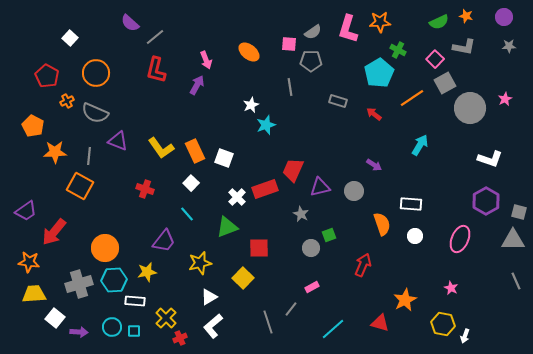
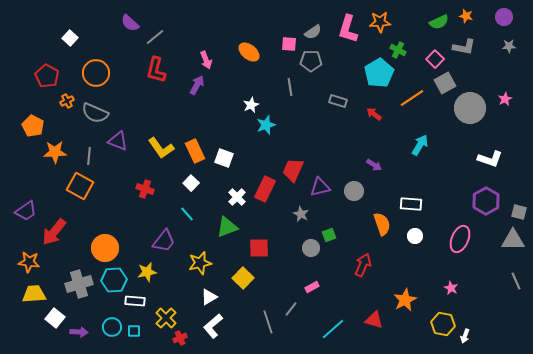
red rectangle at (265, 189): rotated 45 degrees counterclockwise
red triangle at (380, 323): moved 6 px left, 3 px up
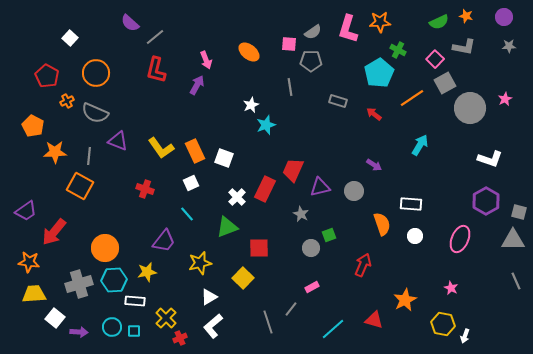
white square at (191, 183): rotated 21 degrees clockwise
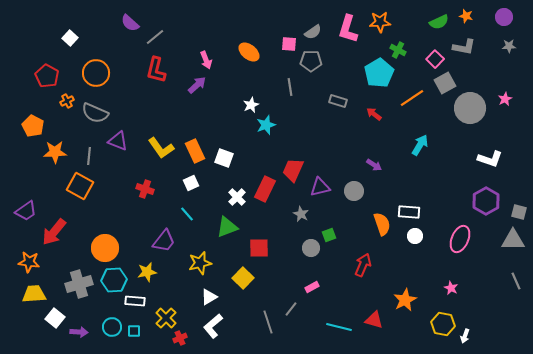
purple arrow at (197, 85): rotated 18 degrees clockwise
white rectangle at (411, 204): moved 2 px left, 8 px down
cyan line at (333, 329): moved 6 px right, 2 px up; rotated 55 degrees clockwise
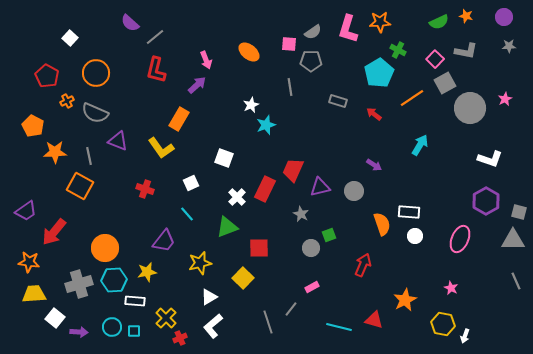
gray L-shape at (464, 47): moved 2 px right, 4 px down
orange rectangle at (195, 151): moved 16 px left, 32 px up; rotated 55 degrees clockwise
gray line at (89, 156): rotated 18 degrees counterclockwise
